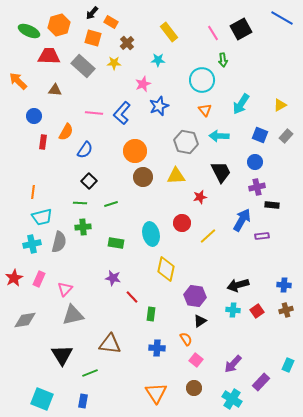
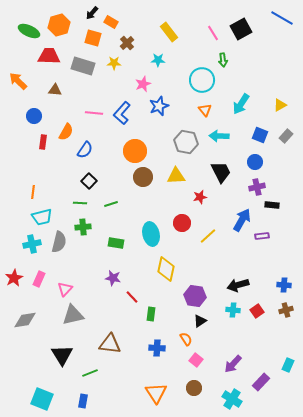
gray rectangle at (83, 66): rotated 25 degrees counterclockwise
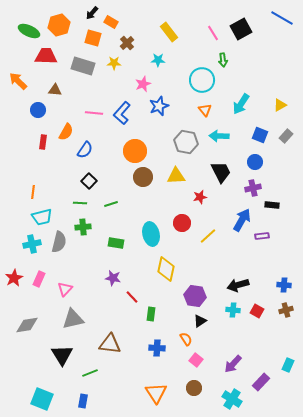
red trapezoid at (49, 56): moved 3 px left
blue circle at (34, 116): moved 4 px right, 6 px up
purple cross at (257, 187): moved 4 px left, 1 px down
red square at (257, 311): rotated 24 degrees counterclockwise
gray triangle at (73, 315): moved 4 px down
gray diamond at (25, 320): moved 2 px right, 5 px down
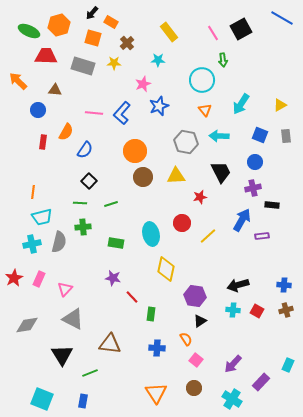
gray rectangle at (286, 136): rotated 48 degrees counterclockwise
gray triangle at (73, 319): rotated 40 degrees clockwise
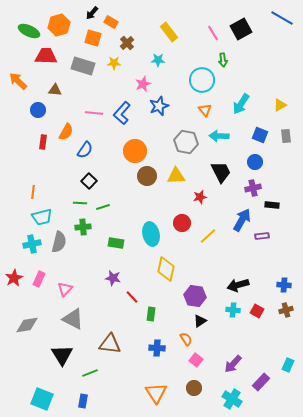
brown circle at (143, 177): moved 4 px right, 1 px up
green line at (111, 204): moved 8 px left, 3 px down
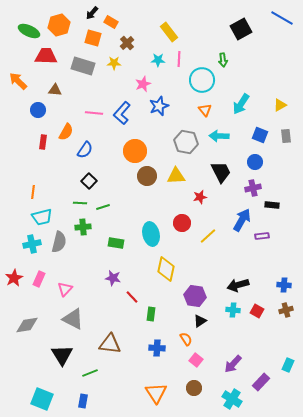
pink line at (213, 33): moved 34 px left, 26 px down; rotated 35 degrees clockwise
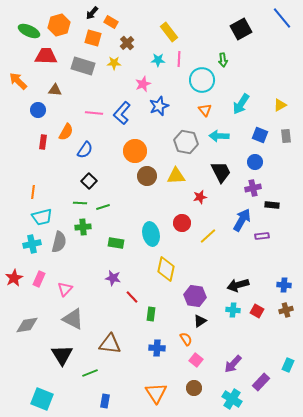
blue line at (282, 18): rotated 20 degrees clockwise
blue rectangle at (83, 401): moved 22 px right
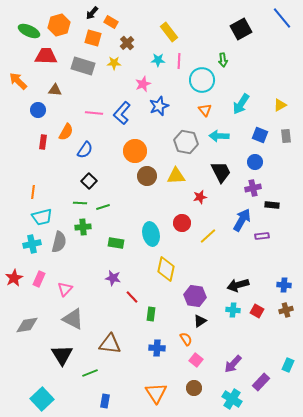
pink line at (179, 59): moved 2 px down
cyan square at (42, 399): rotated 25 degrees clockwise
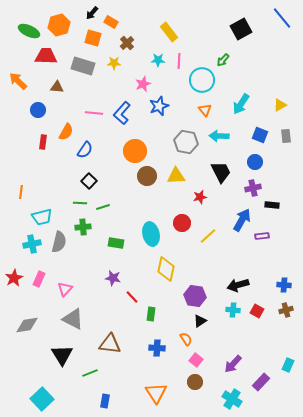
green arrow at (223, 60): rotated 48 degrees clockwise
brown triangle at (55, 90): moved 2 px right, 3 px up
orange line at (33, 192): moved 12 px left
brown circle at (194, 388): moved 1 px right, 6 px up
